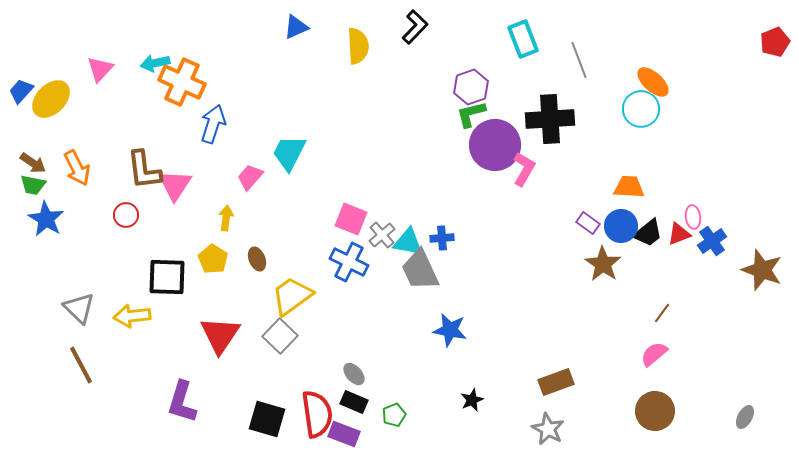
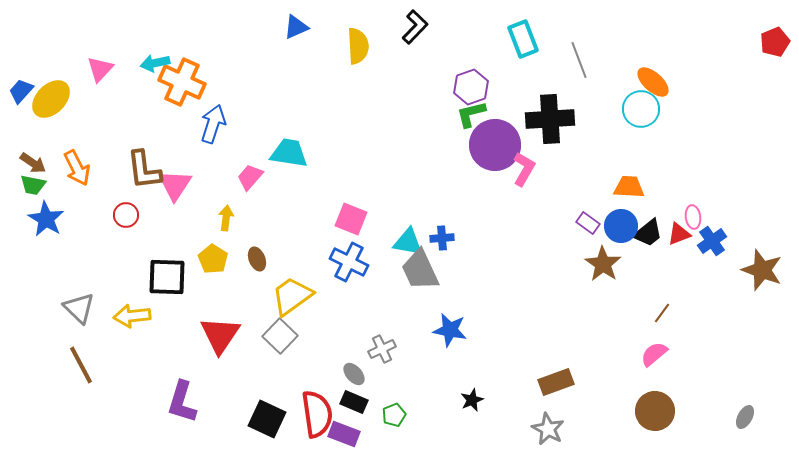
cyan trapezoid at (289, 153): rotated 72 degrees clockwise
gray cross at (382, 235): moved 114 px down; rotated 16 degrees clockwise
black square at (267, 419): rotated 9 degrees clockwise
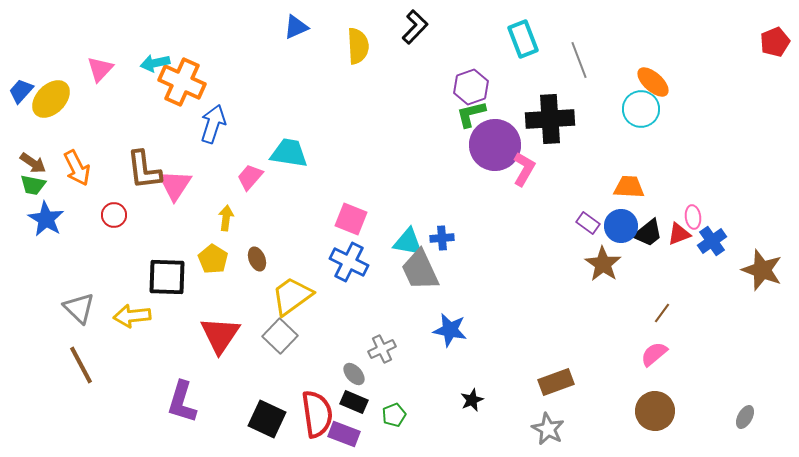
red circle at (126, 215): moved 12 px left
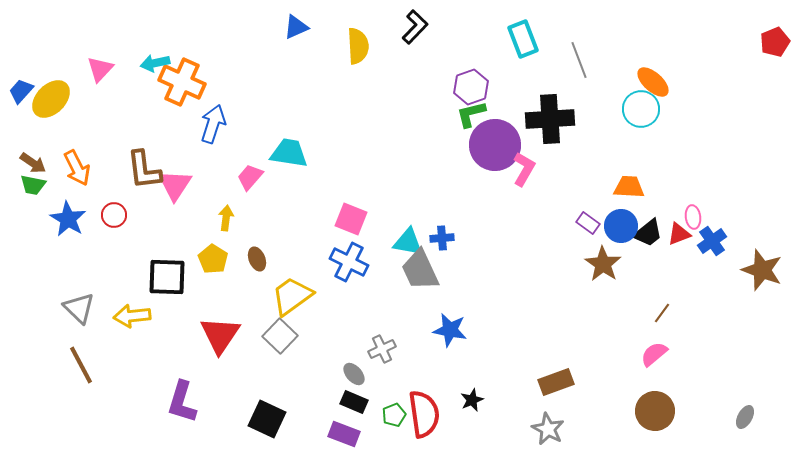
blue star at (46, 219): moved 22 px right
red semicircle at (317, 414): moved 107 px right
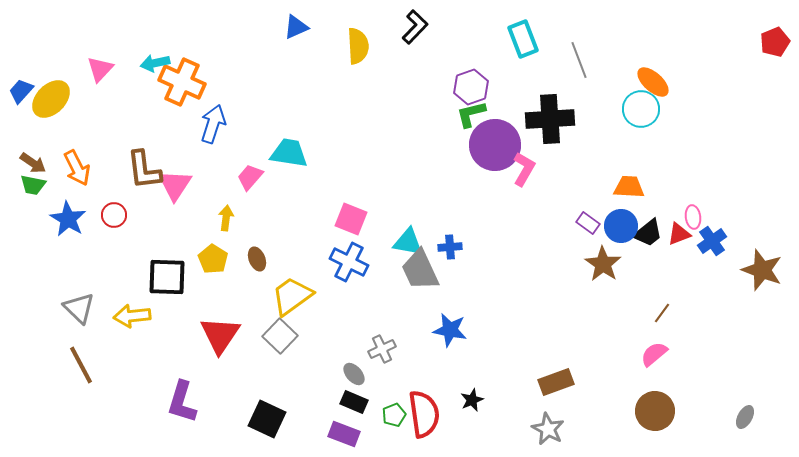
blue cross at (442, 238): moved 8 px right, 9 px down
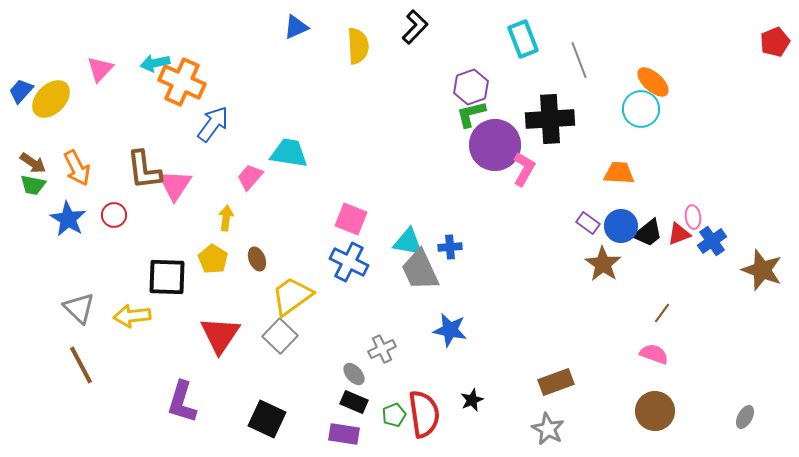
blue arrow at (213, 124): rotated 18 degrees clockwise
orange trapezoid at (629, 187): moved 10 px left, 14 px up
pink semicircle at (654, 354): rotated 60 degrees clockwise
purple rectangle at (344, 434): rotated 12 degrees counterclockwise
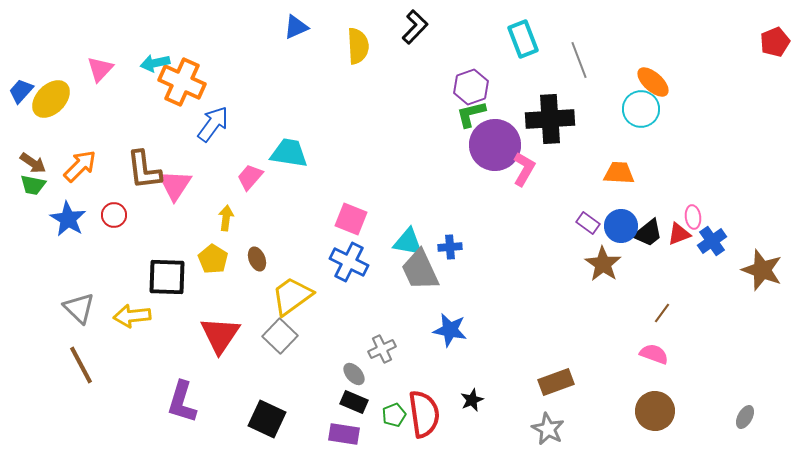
orange arrow at (77, 168): moved 3 px right, 2 px up; rotated 108 degrees counterclockwise
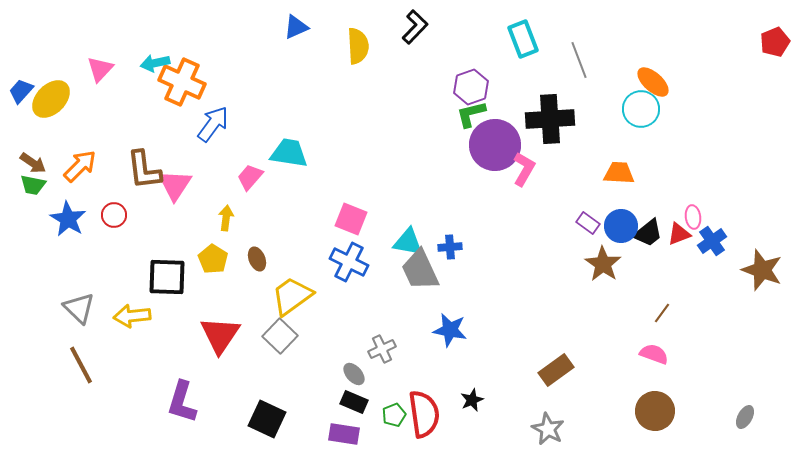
brown rectangle at (556, 382): moved 12 px up; rotated 16 degrees counterclockwise
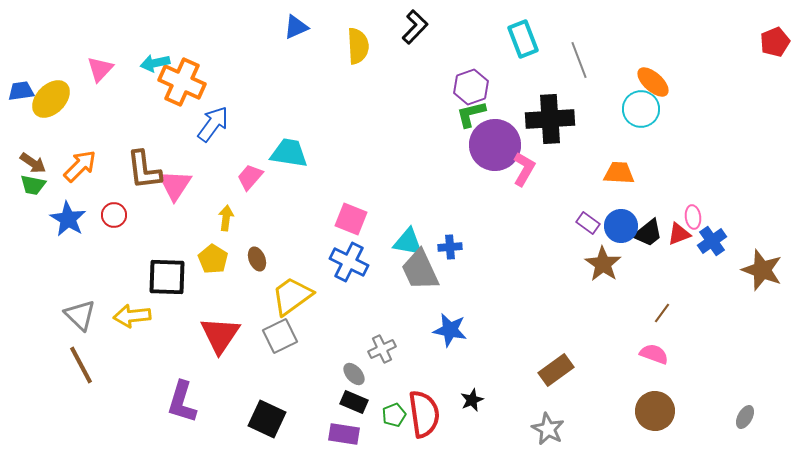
blue trapezoid at (21, 91): rotated 40 degrees clockwise
gray triangle at (79, 308): moved 1 px right, 7 px down
gray square at (280, 336): rotated 20 degrees clockwise
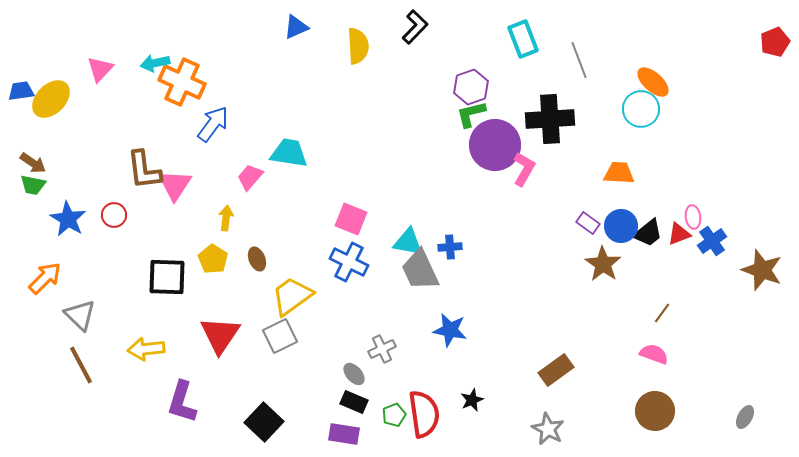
orange arrow at (80, 166): moved 35 px left, 112 px down
yellow arrow at (132, 316): moved 14 px right, 33 px down
black square at (267, 419): moved 3 px left, 3 px down; rotated 18 degrees clockwise
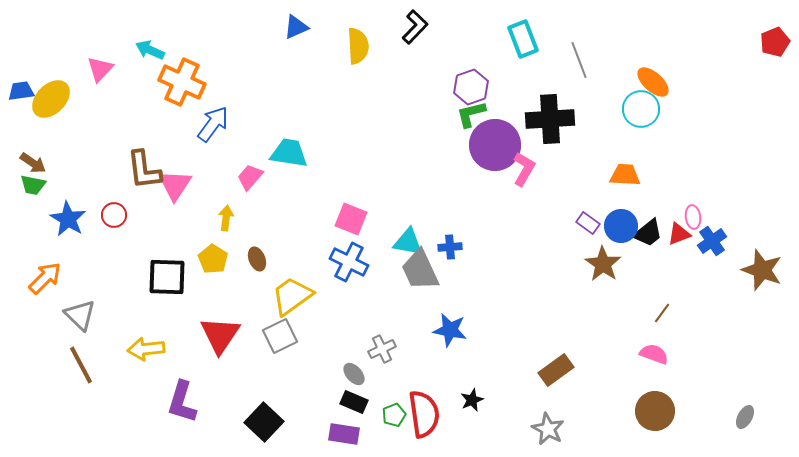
cyan arrow at (155, 63): moved 5 px left, 13 px up; rotated 36 degrees clockwise
orange trapezoid at (619, 173): moved 6 px right, 2 px down
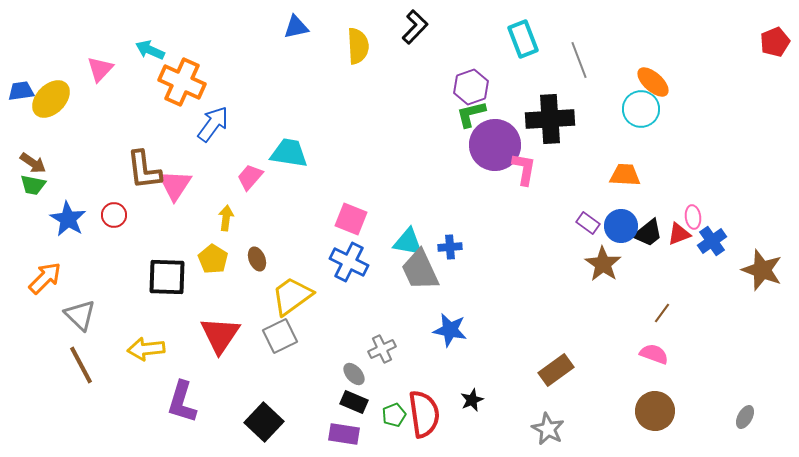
blue triangle at (296, 27): rotated 12 degrees clockwise
pink L-shape at (524, 169): rotated 20 degrees counterclockwise
